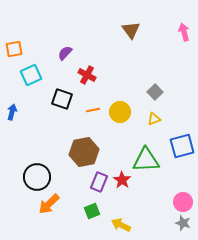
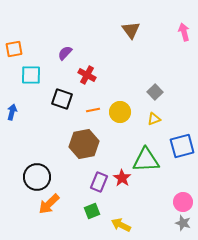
cyan square: rotated 25 degrees clockwise
brown hexagon: moved 8 px up
red star: moved 2 px up
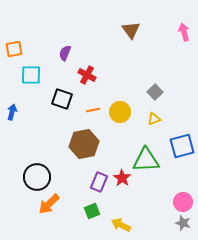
purple semicircle: rotated 21 degrees counterclockwise
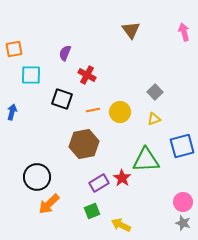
purple rectangle: moved 1 px down; rotated 36 degrees clockwise
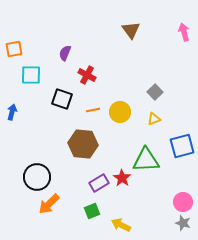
brown hexagon: moved 1 px left; rotated 16 degrees clockwise
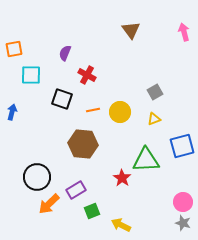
gray square: rotated 14 degrees clockwise
purple rectangle: moved 23 px left, 7 px down
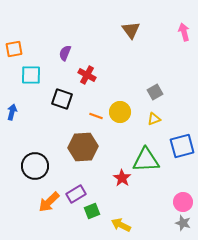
orange line: moved 3 px right, 6 px down; rotated 32 degrees clockwise
brown hexagon: moved 3 px down; rotated 8 degrees counterclockwise
black circle: moved 2 px left, 11 px up
purple rectangle: moved 4 px down
orange arrow: moved 2 px up
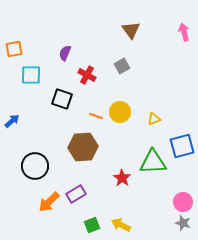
gray square: moved 33 px left, 26 px up
blue arrow: moved 9 px down; rotated 35 degrees clockwise
green triangle: moved 7 px right, 2 px down
green square: moved 14 px down
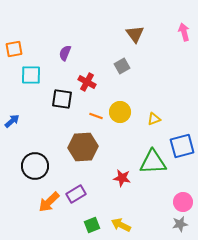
brown triangle: moved 4 px right, 4 px down
red cross: moved 7 px down
black square: rotated 10 degrees counterclockwise
red star: rotated 24 degrees counterclockwise
gray star: moved 3 px left, 1 px down; rotated 28 degrees counterclockwise
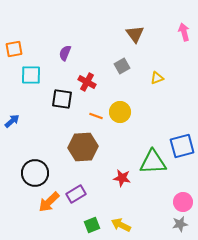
yellow triangle: moved 3 px right, 41 px up
black circle: moved 7 px down
